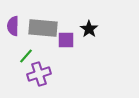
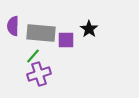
gray rectangle: moved 2 px left, 5 px down
green line: moved 7 px right
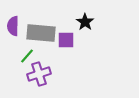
black star: moved 4 px left, 7 px up
green line: moved 6 px left
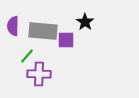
gray rectangle: moved 2 px right, 2 px up
purple cross: rotated 20 degrees clockwise
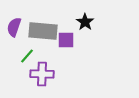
purple semicircle: moved 1 px right, 1 px down; rotated 18 degrees clockwise
purple cross: moved 3 px right
